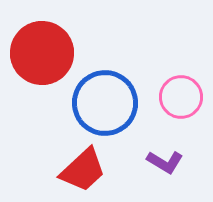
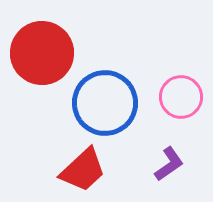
purple L-shape: moved 4 px right, 2 px down; rotated 66 degrees counterclockwise
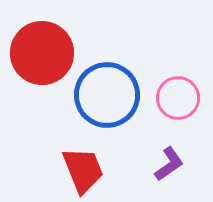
pink circle: moved 3 px left, 1 px down
blue circle: moved 2 px right, 8 px up
red trapezoid: rotated 69 degrees counterclockwise
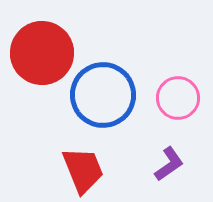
blue circle: moved 4 px left
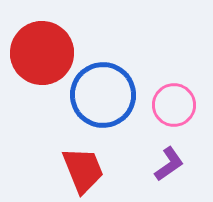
pink circle: moved 4 px left, 7 px down
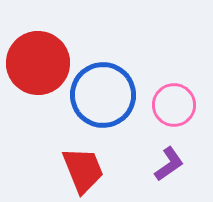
red circle: moved 4 px left, 10 px down
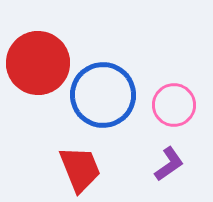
red trapezoid: moved 3 px left, 1 px up
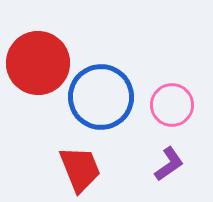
blue circle: moved 2 px left, 2 px down
pink circle: moved 2 px left
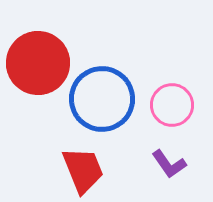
blue circle: moved 1 px right, 2 px down
purple L-shape: rotated 90 degrees clockwise
red trapezoid: moved 3 px right, 1 px down
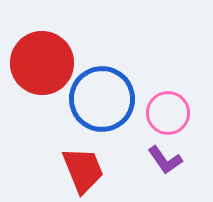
red circle: moved 4 px right
pink circle: moved 4 px left, 8 px down
purple L-shape: moved 4 px left, 4 px up
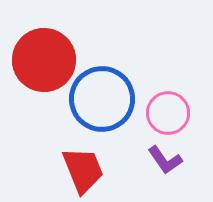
red circle: moved 2 px right, 3 px up
